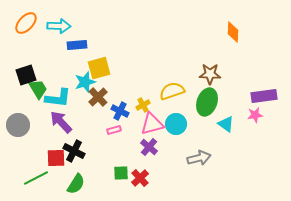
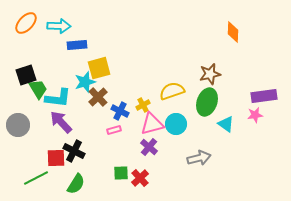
brown star: rotated 15 degrees counterclockwise
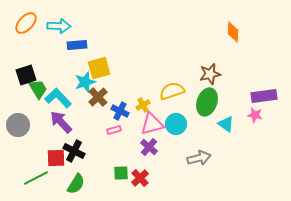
cyan L-shape: rotated 140 degrees counterclockwise
pink star: rotated 21 degrees clockwise
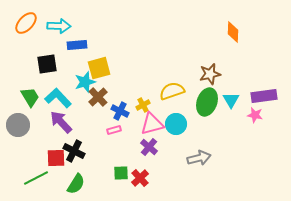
black square: moved 21 px right, 11 px up; rotated 10 degrees clockwise
green trapezoid: moved 8 px left, 8 px down
cyan triangle: moved 5 px right, 24 px up; rotated 24 degrees clockwise
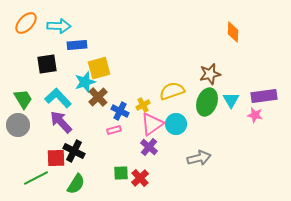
green trapezoid: moved 7 px left, 2 px down
pink triangle: rotated 20 degrees counterclockwise
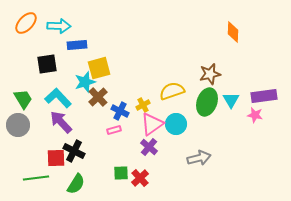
green line: rotated 20 degrees clockwise
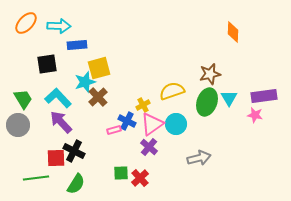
cyan triangle: moved 2 px left, 2 px up
blue cross: moved 7 px right, 10 px down
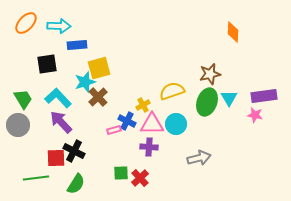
pink triangle: rotated 35 degrees clockwise
purple cross: rotated 36 degrees counterclockwise
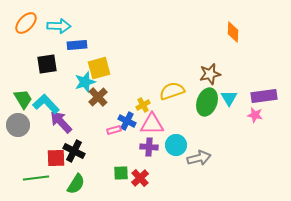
cyan L-shape: moved 12 px left, 6 px down
cyan circle: moved 21 px down
